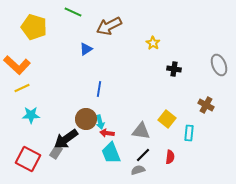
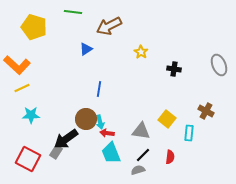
green line: rotated 18 degrees counterclockwise
yellow star: moved 12 px left, 9 px down
brown cross: moved 6 px down
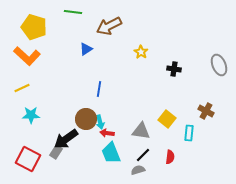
orange L-shape: moved 10 px right, 9 px up
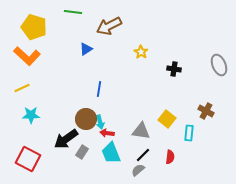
gray rectangle: moved 26 px right
gray semicircle: rotated 24 degrees counterclockwise
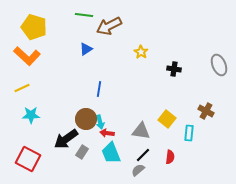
green line: moved 11 px right, 3 px down
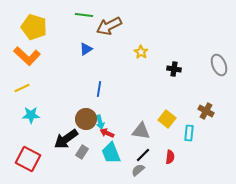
red arrow: rotated 16 degrees clockwise
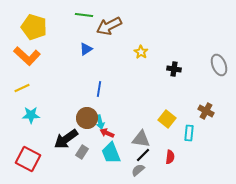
brown circle: moved 1 px right, 1 px up
gray triangle: moved 8 px down
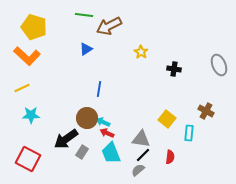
cyan arrow: moved 3 px right; rotated 128 degrees clockwise
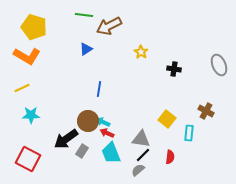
orange L-shape: rotated 12 degrees counterclockwise
brown circle: moved 1 px right, 3 px down
gray rectangle: moved 1 px up
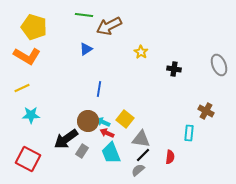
yellow square: moved 42 px left
